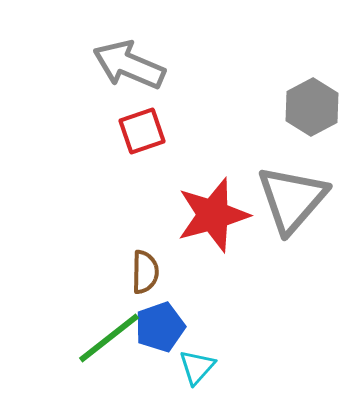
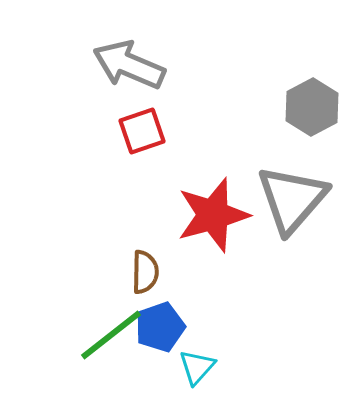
green line: moved 2 px right, 3 px up
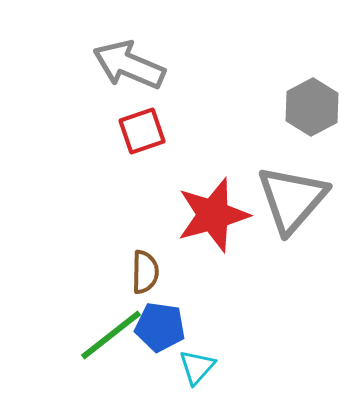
blue pentagon: rotated 27 degrees clockwise
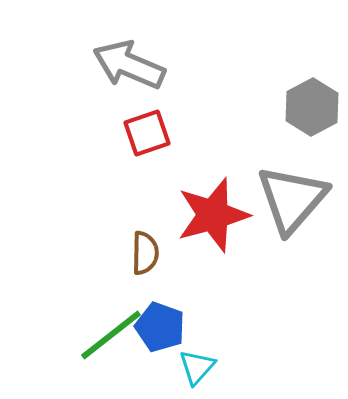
red square: moved 5 px right, 2 px down
brown semicircle: moved 19 px up
blue pentagon: rotated 12 degrees clockwise
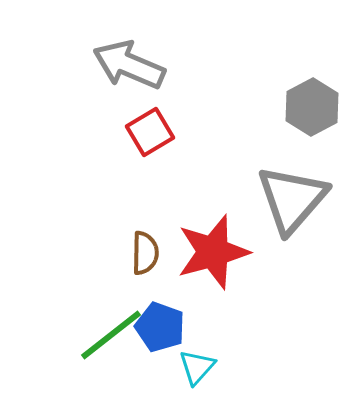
red square: moved 3 px right, 1 px up; rotated 12 degrees counterclockwise
red star: moved 37 px down
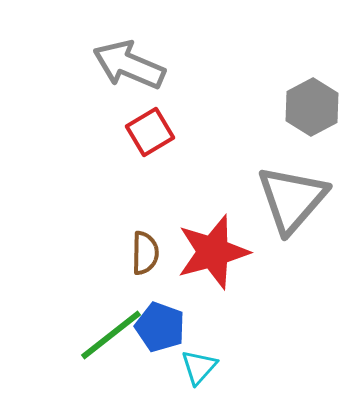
cyan triangle: moved 2 px right
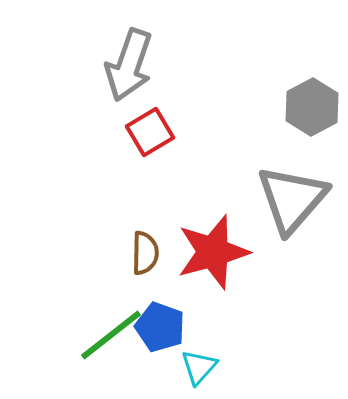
gray arrow: rotated 94 degrees counterclockwise
